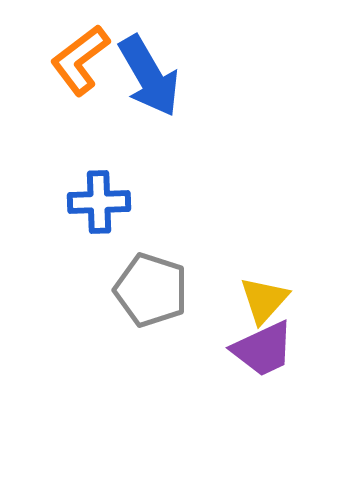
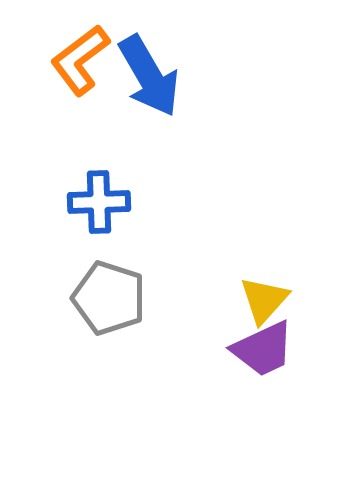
gray pentagon: moved 42 px left, 8 px down
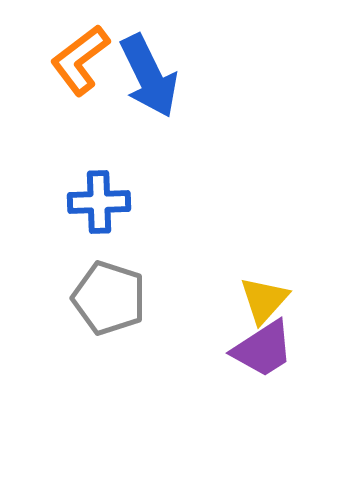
blue arrow: rotated 4 degrees clockwise
purple trapezoid: rotated 8 degrees counterclockwise
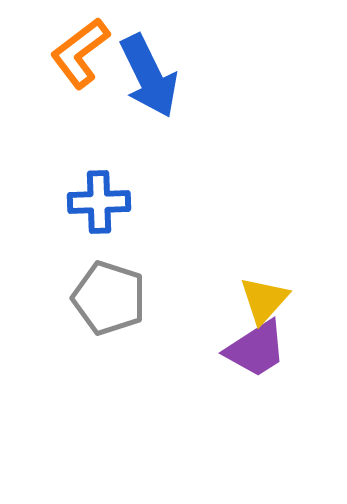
orange L-shape: moved 7 px up
purple trapezoid: moved 7 px left
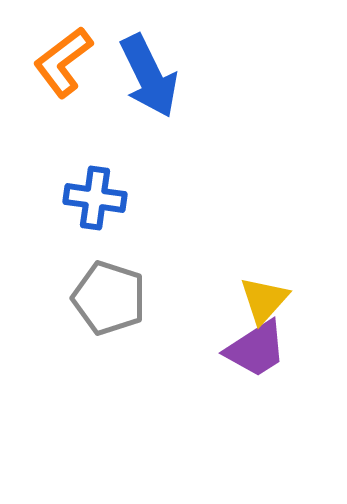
orange L-shape: moved 17 px left, 9 px down
blue cross: moved 4 px left, 4 px up; rotated 10 degrees clockwise
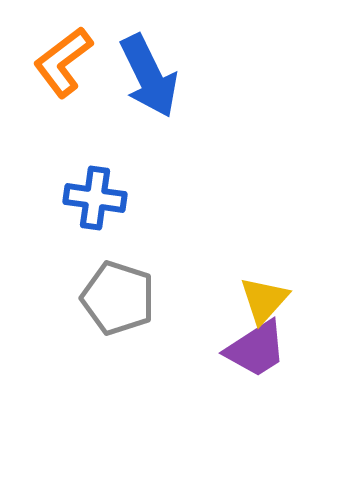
gray pentagon: moved 9 px right
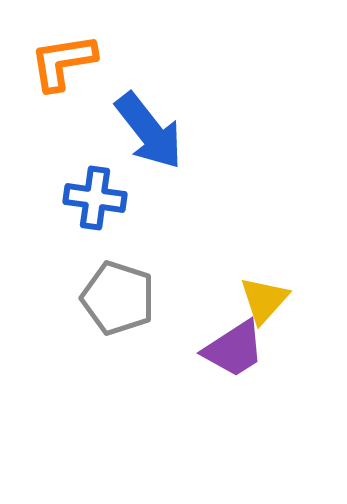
orange L-shape: rotated 28 degrees clockwise
blue arrow: moved 55 px down; rotated 12 degrees counterclockwise
purple trapezoid: moved 22 px left
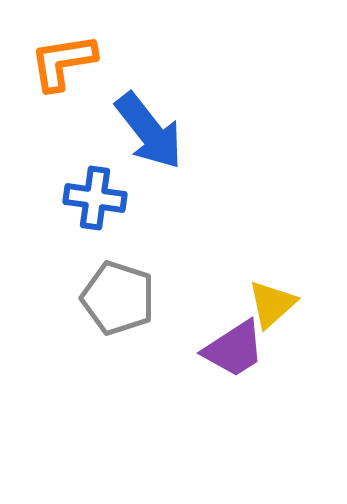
yellow triangle: moved 8 px right, 4 px down; rotated 6 degrees clockwise
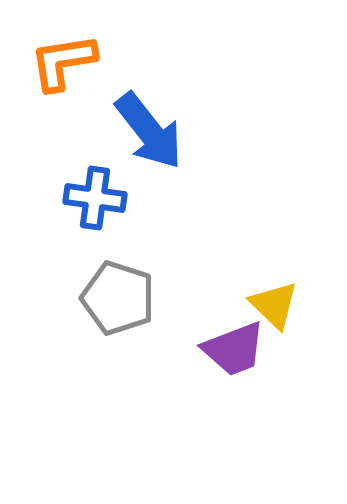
yellow triangle: moved 2 px right, 1 px down; rotated 34 degrees counterclockwise
purple trapezoid: rotated 12 degrees clockwise
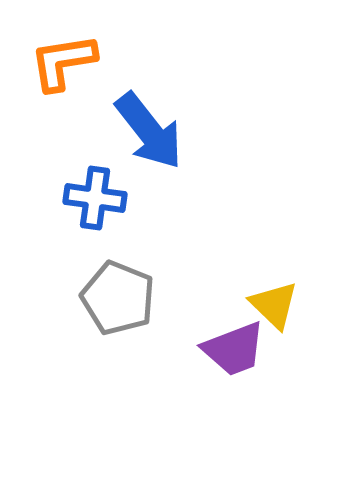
gray pentagon: rotated 4 degrees clockwise
